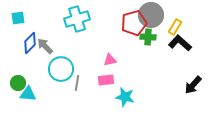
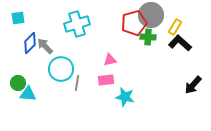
cyan cross: moved 5 px down
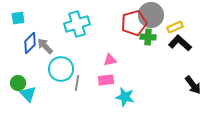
yellow rectangle: rotated 35 degrees clockwise
black arrow: rotated 78 degrees counterclockwise
cyan triangle: rotated 42 degrees clockwise
